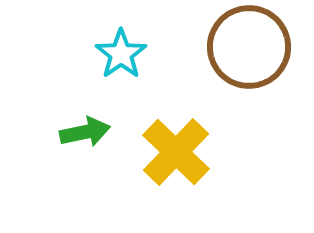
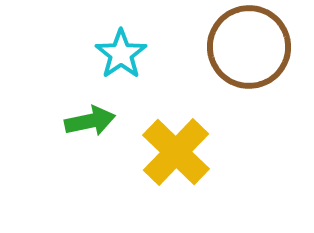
green arrow: moved 5 px right, 11 px up
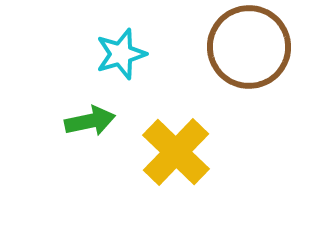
cyan star: rotated 18 degrees clockwise
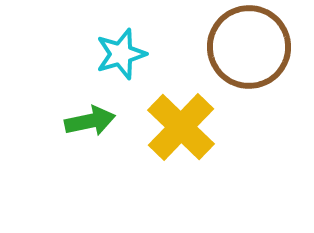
yellow cross: moved 5 px right, 25 px up
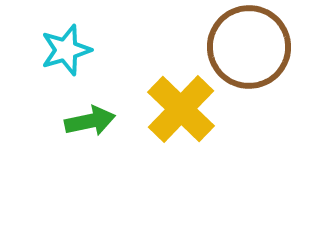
cyan star: moved 55 px left, 4 px up
yellow cross: moved 18 px up
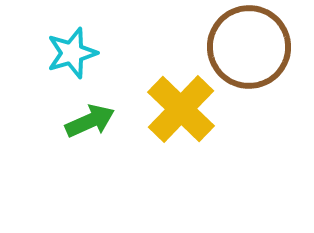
cyan star: moved 6 px right, 3 px down
green arrow: rotated 12 degrees counterclockwise
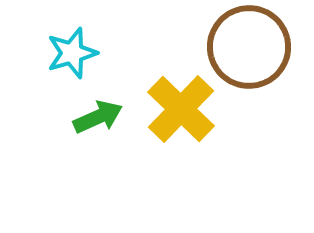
green arrow: moved 8 px right, 4 px up
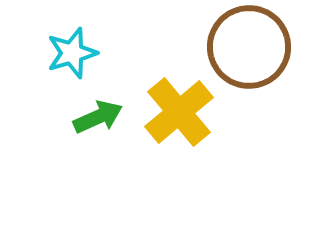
yellow cross: moved 2 px left, 3 px down; rotated 6 degrees clockwise
